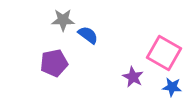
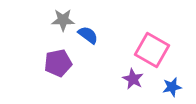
pink square: moved 12 px left, 3 px up
purple pentagon: moved 4 px right
purple star: moved 2 px down
blue star: rotated 18 degrees counterclockwise
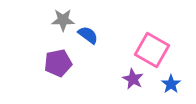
blue star: moved 1 px left, 3 px up; rotated 24 degrees counterclockwise
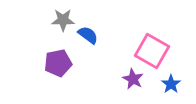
pink square: moved 1 px down
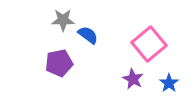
pink square: moved 3 px left, 7 px up; rotated 20 degrees clockwise
purple pentagon: moved 1 px right
blue star: moved 2 px left, 1 px up
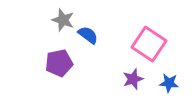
gray star: rotated 20 degrees clockwise
pink square: rotated 16 degrees counterclockwise
purple star: rotated 25 degrees clockwise
blue star: rotated 30 degrees counterclockwise
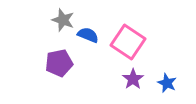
blue semicircle: rotated 15 degrees counterclockwise
pink square: moved 21 px left, 2 px up
purple star: rotated 15 degrees counterclockwise
blue star: moved 2 px left; rotated 18 degrees clockwise
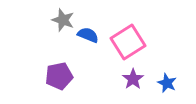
pink square: rotated 24 degrees clockwise
purple pentagon: moved 13 px down
